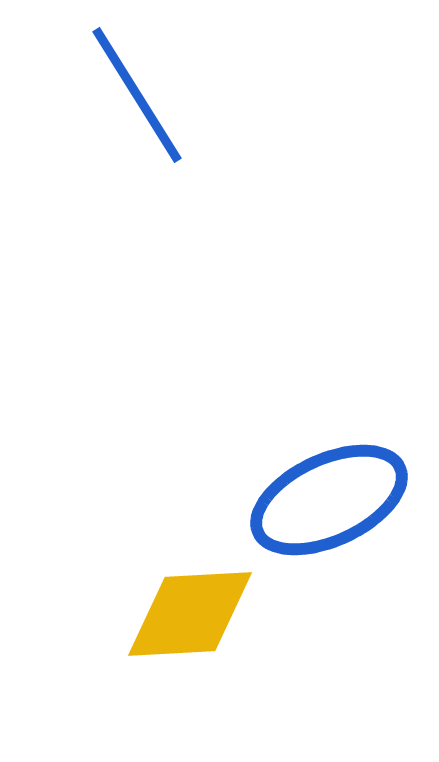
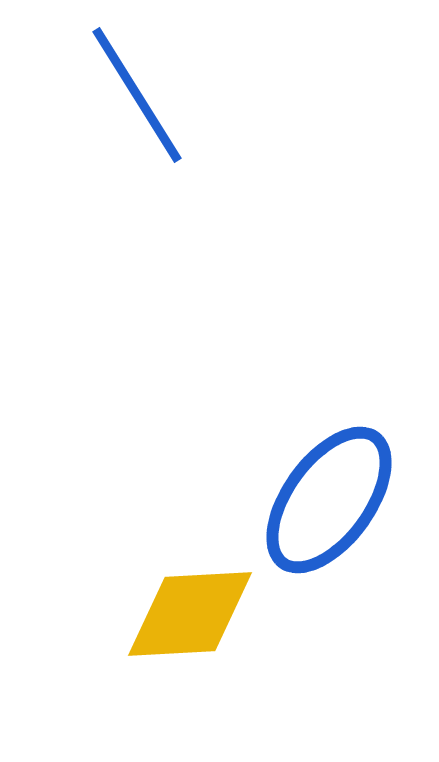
blue ellipse: rotated 29 degrees counterclockwise
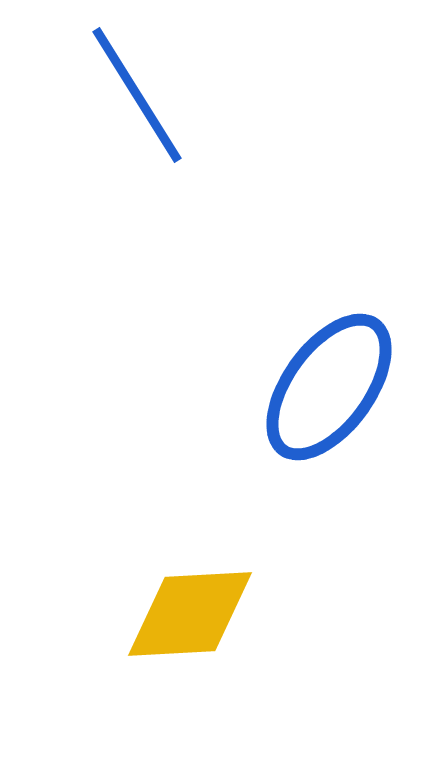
blue ellipse: moved 113 px up
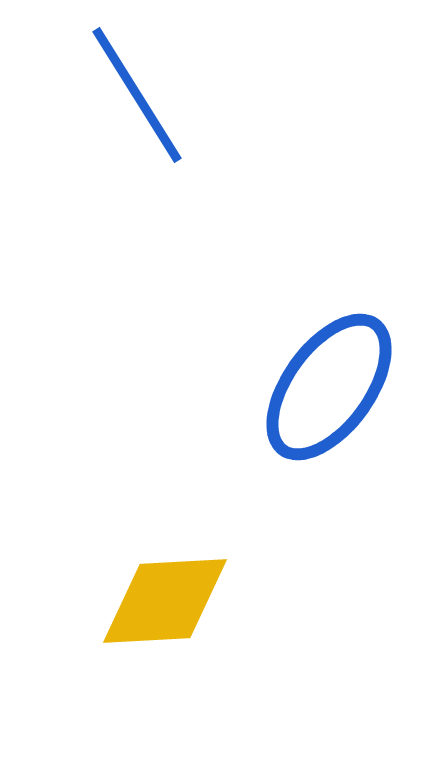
yellow diamond: moved 25 px left, 13 px up
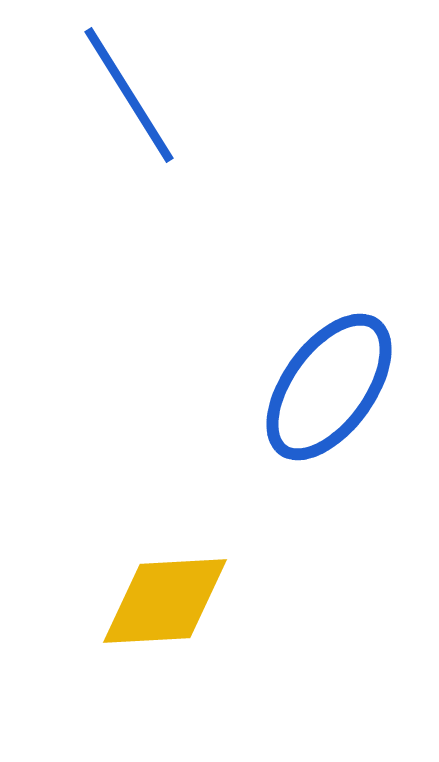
blue line: moved 8 px left
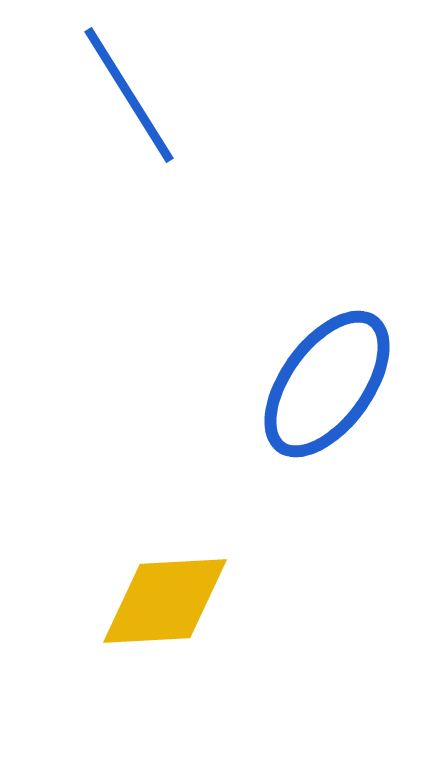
blue ellipse: moved 2 px left, 3 px up
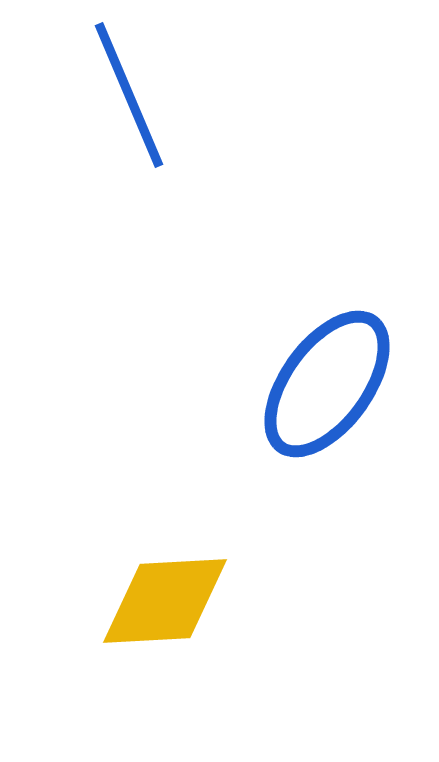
blue line: rotated 9 degrees clockwise
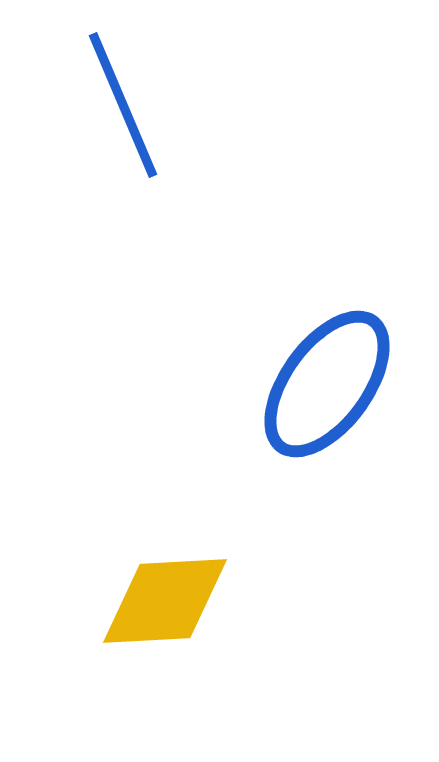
blue line: moved 6 px left, 10 px down
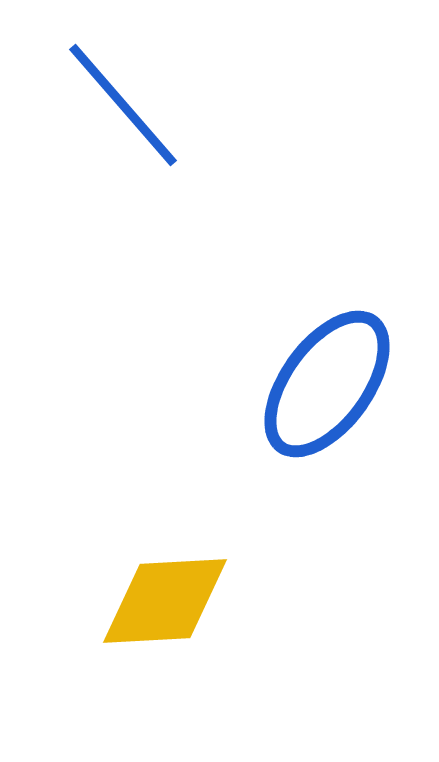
blue line: rotated 18 degrees counterclockwise
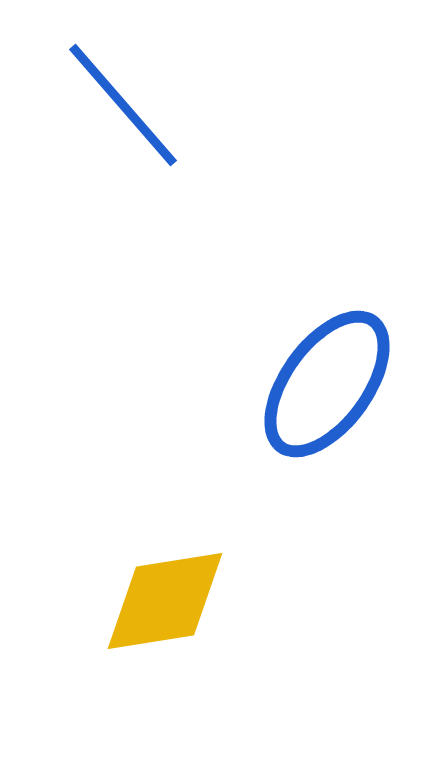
yellow diamond: rotated 6 degrees counterclockwise
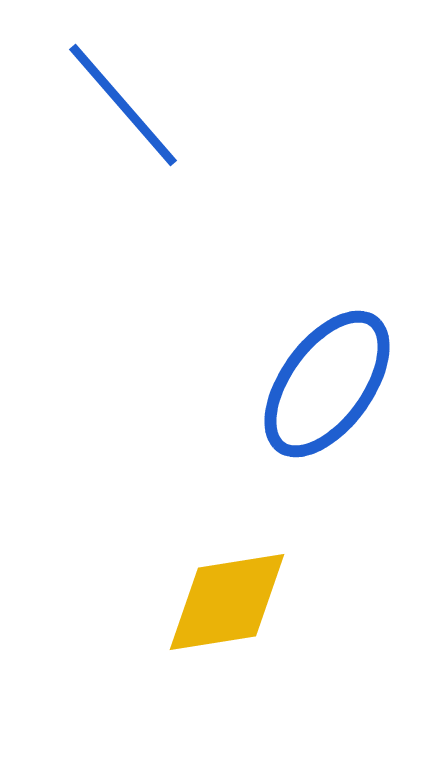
yellow diamond: moved 62 px right, 1 px down
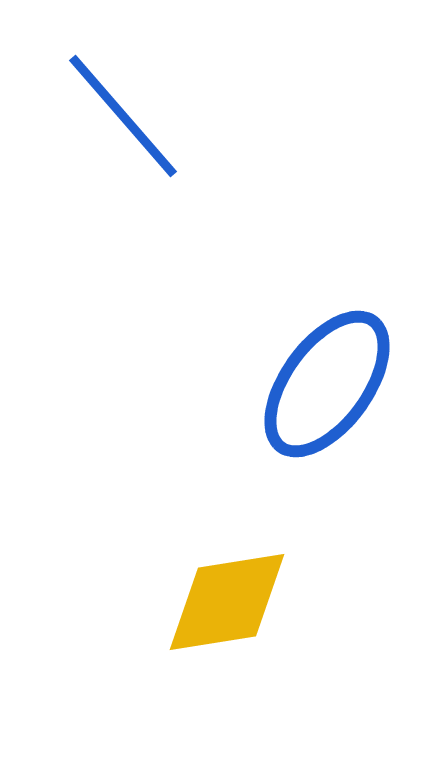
blue line: moved 11 px down
